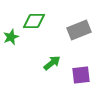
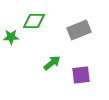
green star: rotated 21 degrees clockwise
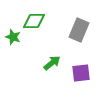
gray rectangle: rotated 45 degrees counterclockwise
green star: moved 2 px right; rotated 21 degrees clockwise
purple square: moved 2 px up
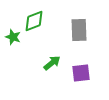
green diamond: rotated 20 degrees counterclockwise
gray rectangle: rotated 25 degrees counterclockwise
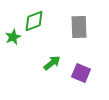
gray rectangle: moved 3 px up
green star: rotated 28 degrees clockwise
purple square: rotated 30 degrees clockwise
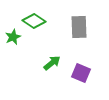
green diamond: rotated 55 degrees clockwise
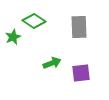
green arrow: rotated 18 degrees clockwise
purple square: rotated 30 degrees counterclockwise
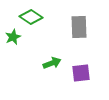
green diamond: moved 3 px left, 4 px up
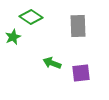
gray rectangle: moved 1 px left, 1 px up
green arrow: rotated 138 degrees counterclockwise
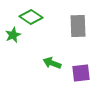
green star: moved 2 px up
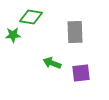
green diamond: rotated 25 degrees counterclockwise
gray rectangle: moved 3 px left, 6 px down
green star: rotated 21 degrees clockwise
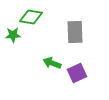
purple square: moved 4 px left; rotated 18 degrees counterclockwise
